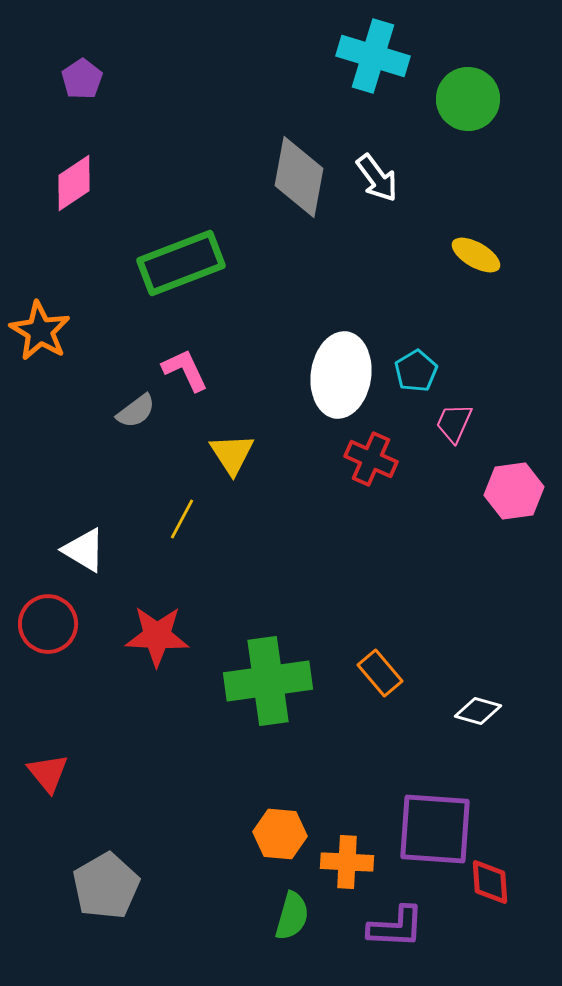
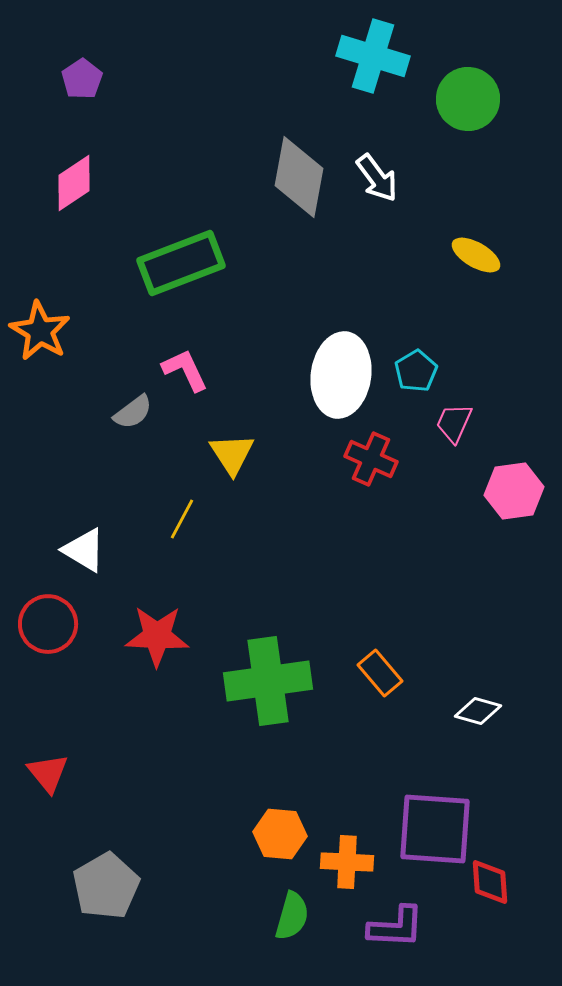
gray semicircle: moved 3 px left, 1 px down
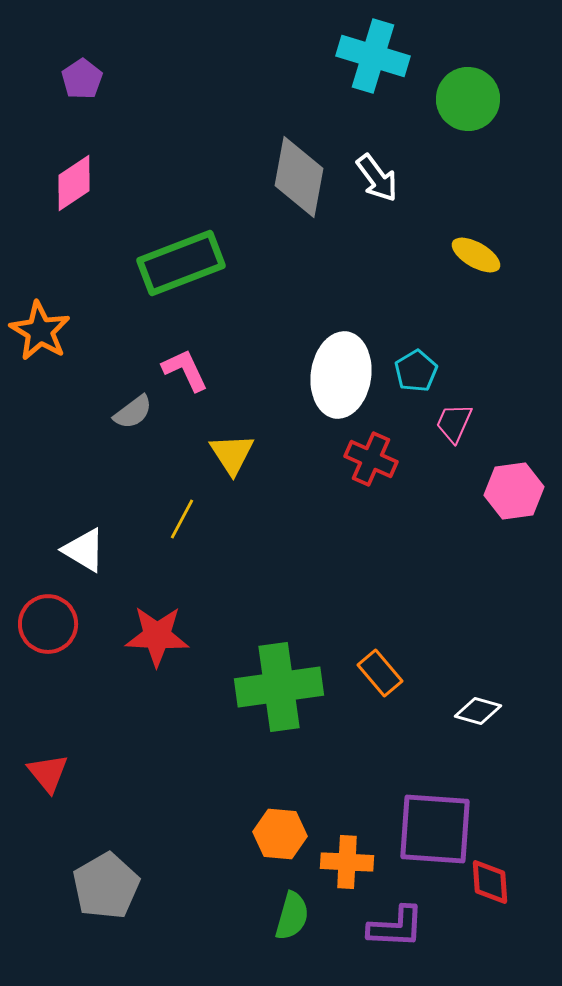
green cross: moved 11 px right, 6 px down
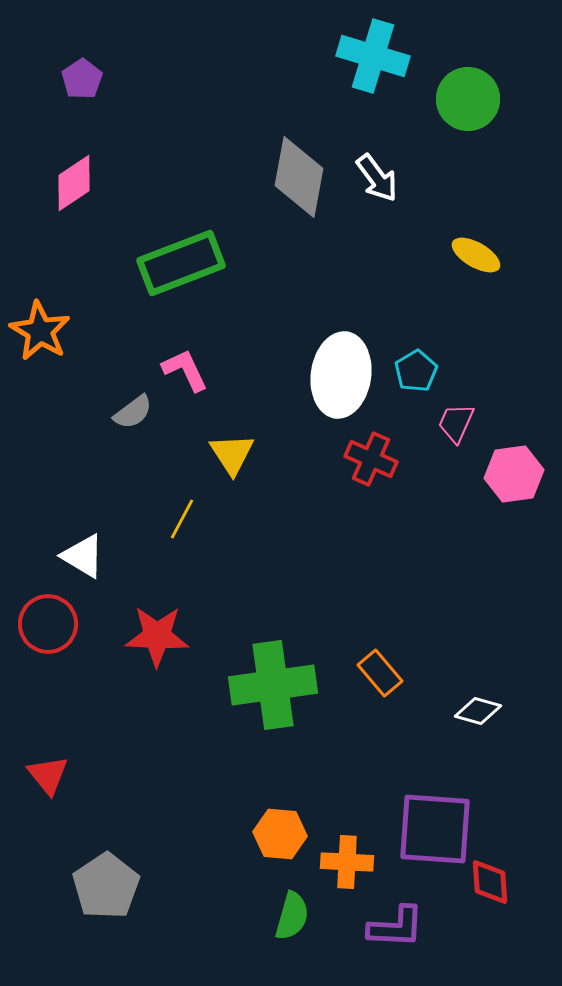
pink trapezoid: moved 2 px right
pink hexagon: moved 17 px up
white triangle: moved 1 px left, 6 px down
green cross: moved 6 px left, 2 px up
red triangle: moved 2 px down
gray pentagon: rotated 4 degrees counterclockwise
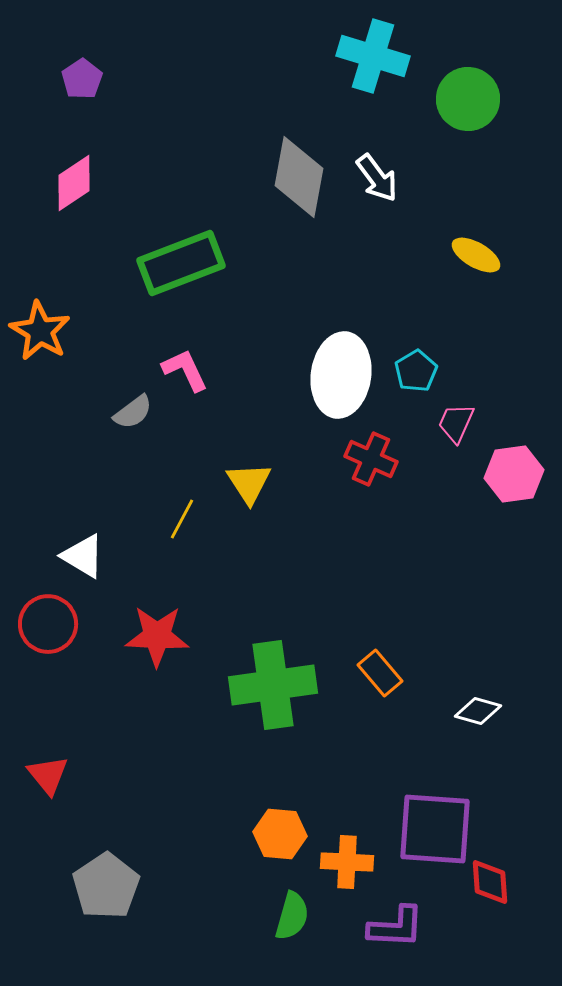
yellow triangle: moved 17 px right, 29 px down
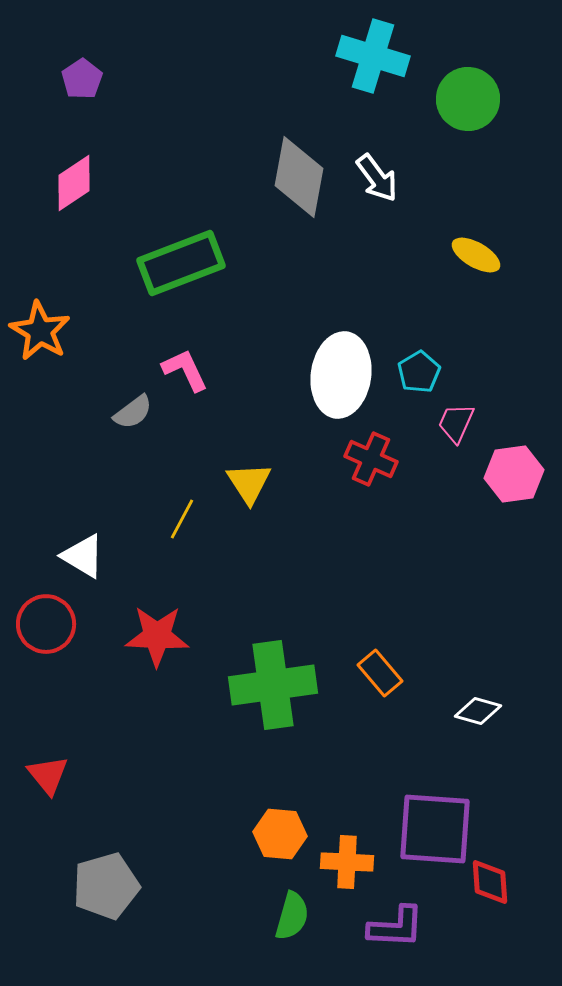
cyan pentagon: moved 3 px right, 1 px down
red circle: moved 2 px left
gray pentagon: rotated 18 degrees clockwise
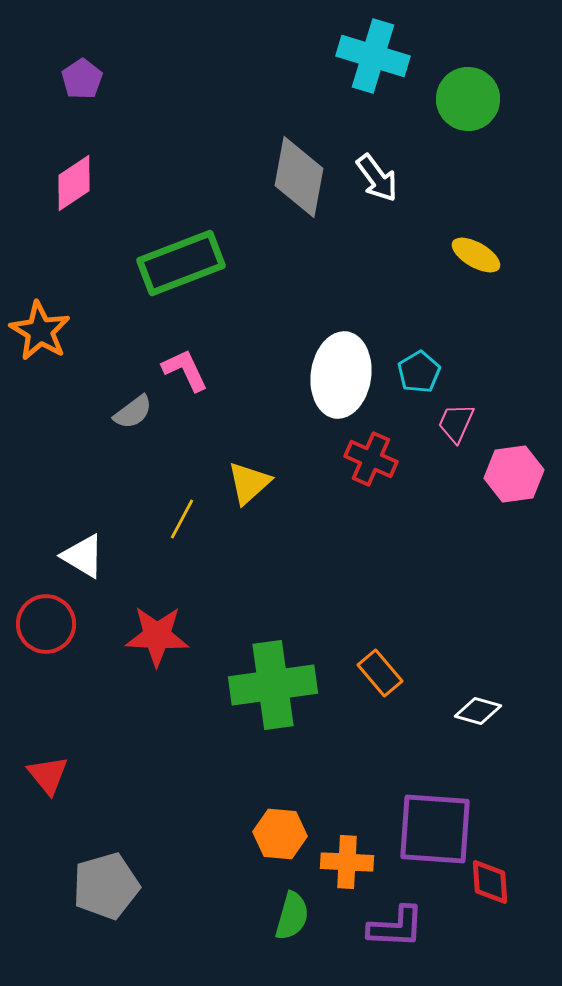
yellow triangle: rotated 21 degrees clockwise
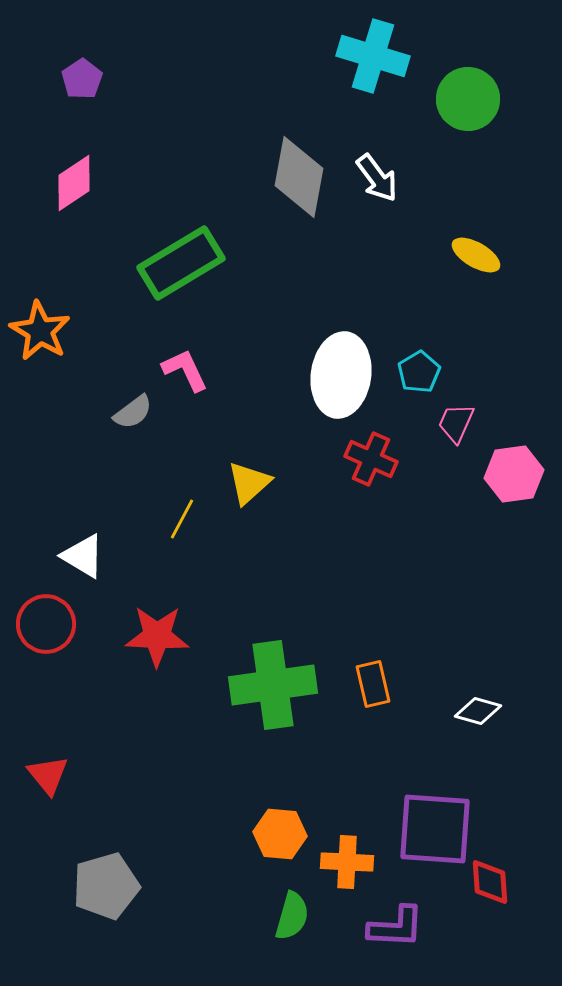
green rectangle: rotated 10 degrees counterclockwise
orange rectangle: moved 7 px left, 11 px down; rotated 27 degrees clockwise
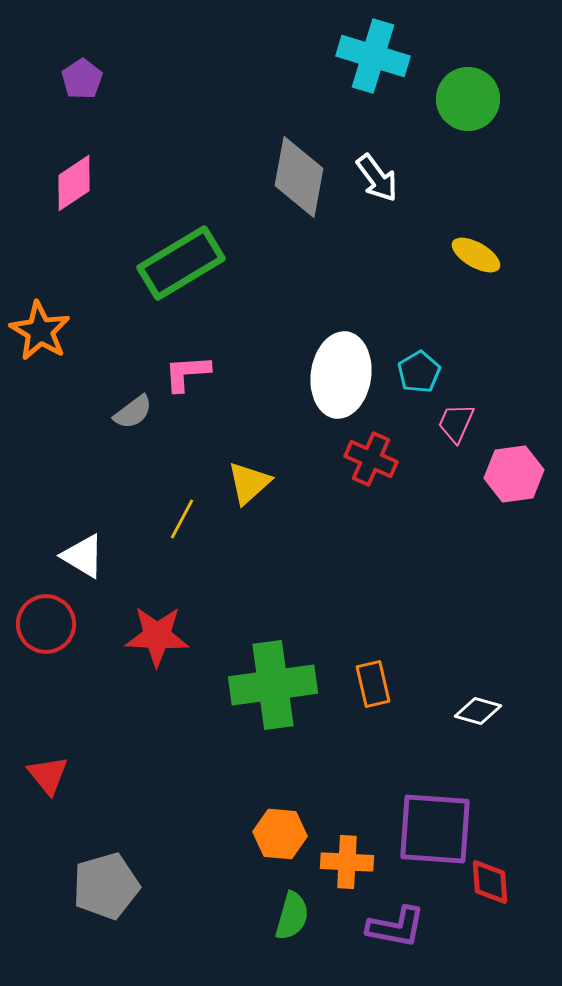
pink L-shape: moved 2 px right, 3 px down; rotated 69 degrees counterclockwise
purple L-shape: rotated 8 degrees clockwise
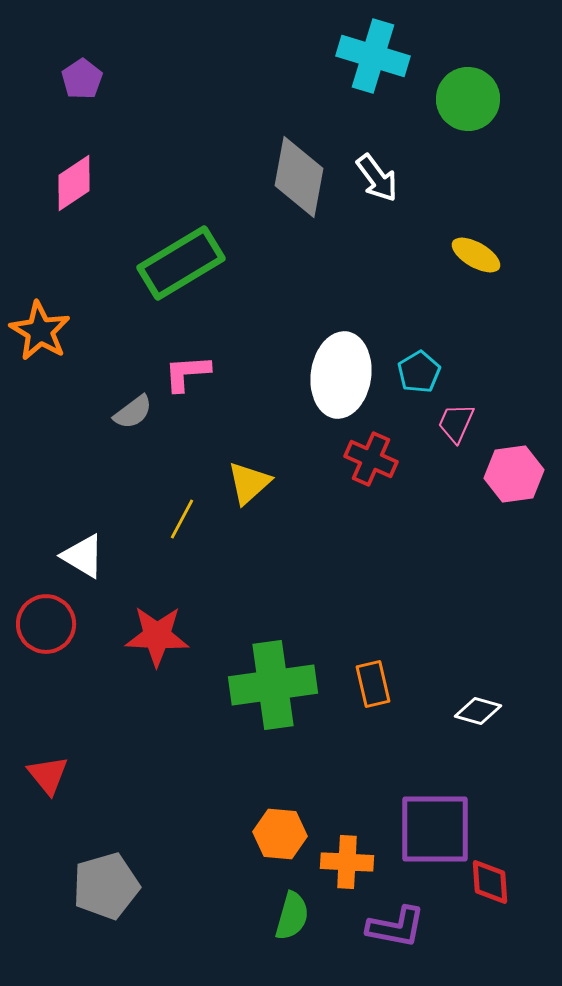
purple square: rotated 4 degrees counterclockwise
